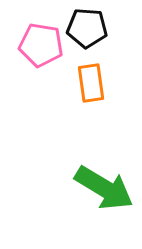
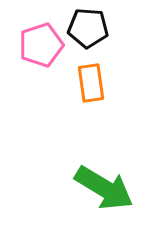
black pentagon: moved 1 px right
pink pentagon: rotated 27 degrees counterclockwise
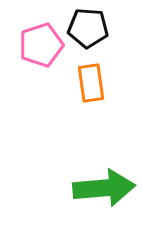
green arrow: rotated 36 degrees counterclockwise
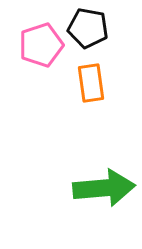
black pentagon: rotated 6 degrees clockwise
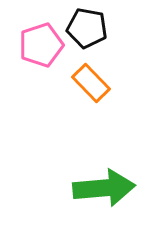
black pentagon: moved 1 px left
orange rectangle: rotated 36 degrees counterclockwise
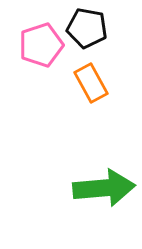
orange rectangle: rotated 15 degrees clockwise
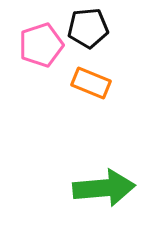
black pentagon: moved 1 px right; rotated 15 degrees counterclockwise
orange rectangle: rotated 39 degrees counterclockwise
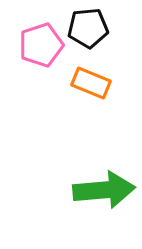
green arrow: moved 2 px down
